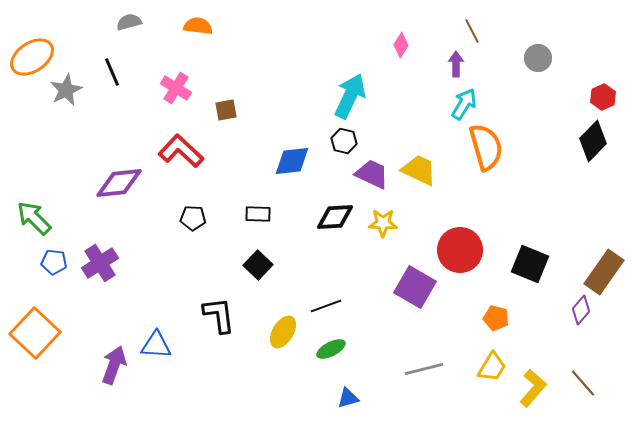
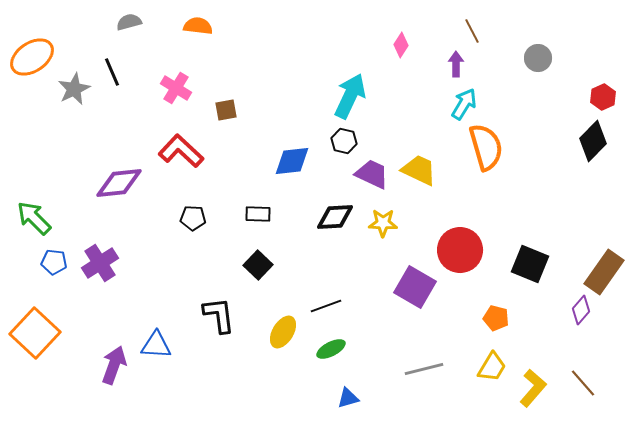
gray star at (66, 90): moved 8 px right, 1 px up
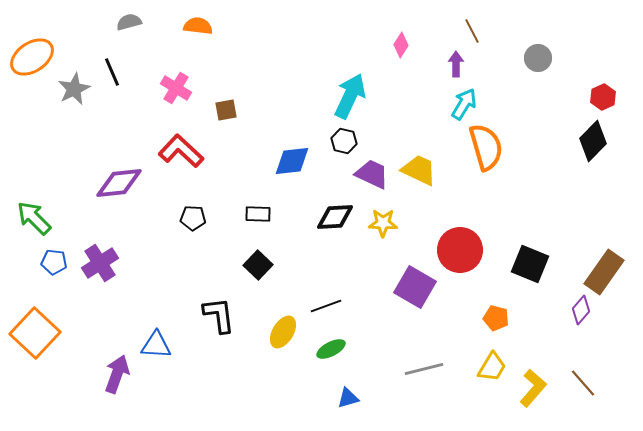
purple arrow at (114, 365): moved 3 px right, 9 px down
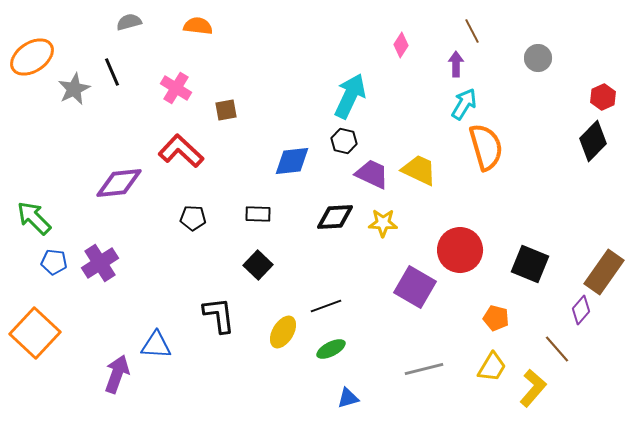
brown line at (583, 383): moved 26 px left, 34 px up
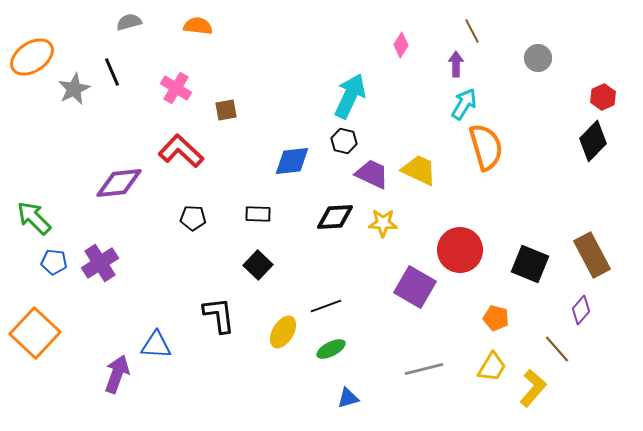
brown rectangle at (604, 272): moved 12 px left, 17 px up; rotated 63 degrees counterclockwise
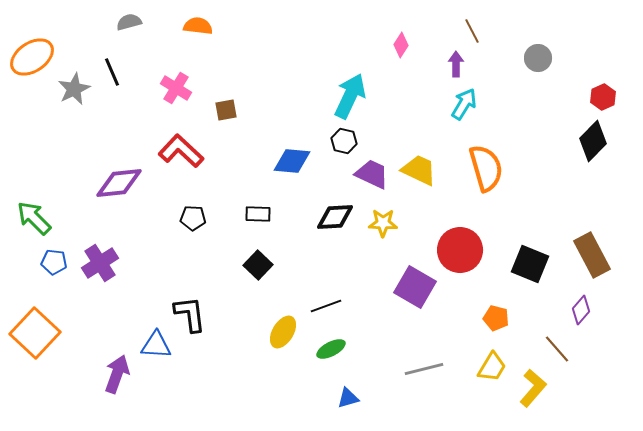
orange semicircle at (486, 147): moved 21 px down
blue diamond at (292, 161): rotated 12 degrees clockwise
black L-shape at (219, 315): moved 29 px left, 1 px up
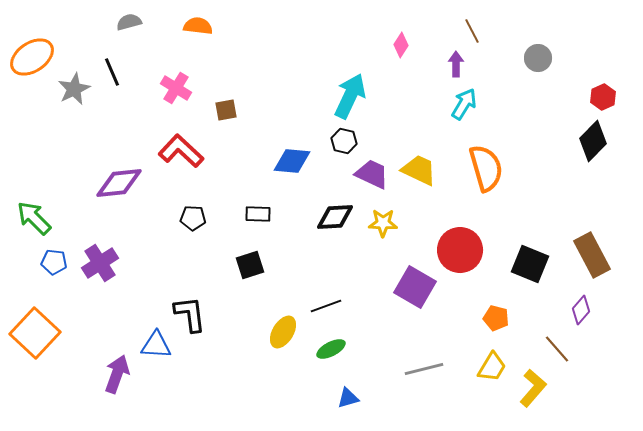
black square at (258, 265): moved 8 px left; rotated 28 degrees clockwise
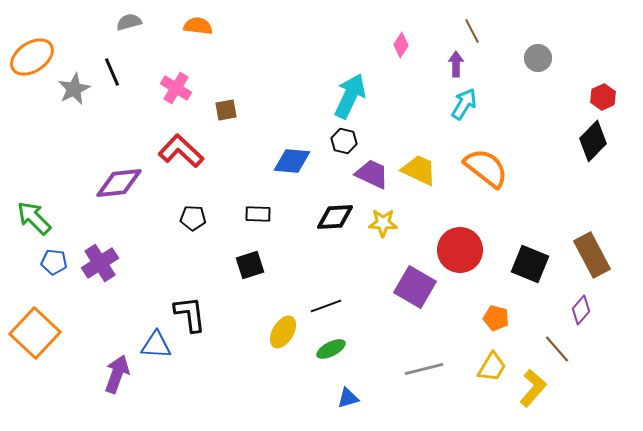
orange semicircle at (486, 168): rotated 36 degrees counterclockwise
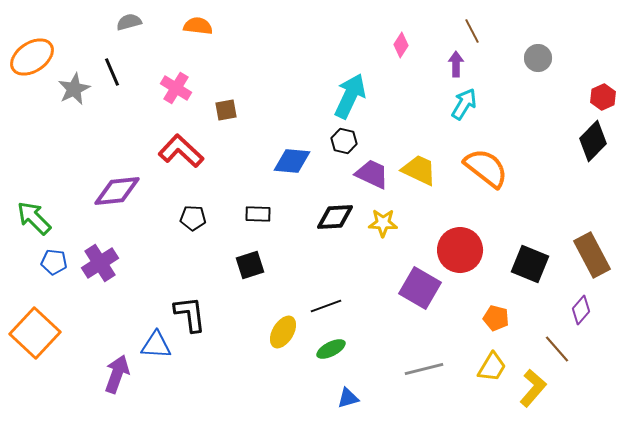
purple diamond at (119, 183): moved 2 px left, 8 px down
purple square at (415, 287): moved 5 px right, 1 px down
